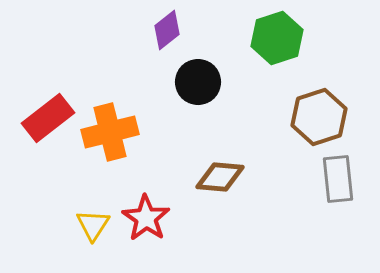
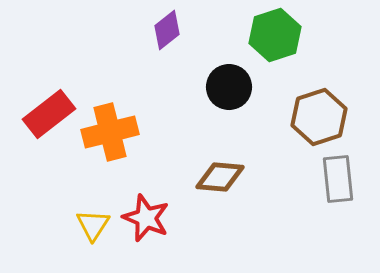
green hexagon: moved 2 px left, 3 px up
black circle: moved 31 px right, 5 px down
red rectangle: moved 1 px right, 4 px up
red star: rotated 12 degrees counterclockwise
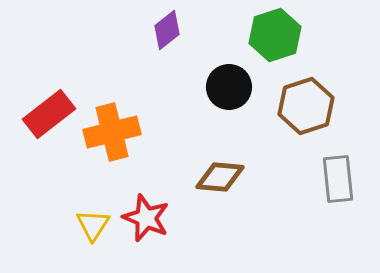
brown hexagon: moved 13 px left, 11 px up
orange cross: moved 2 px right
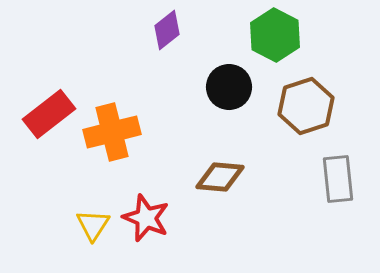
green hexagon: rotated 15 degrees counterclockwise
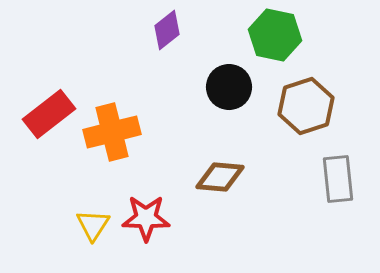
green hexagon: rotated 15 degrees counterclockwise
red star: rotated 21 degrees counterclockwise
